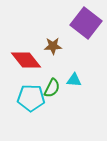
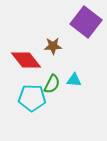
purple square: moved 1 px up
green semicircle: moved 4 px up
cyan pentagon: moved 1 px right
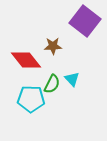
purple square: moved 1 px left, 1 px up
cyan triangle: moved 2 px left, 1 px up; rotated 42 degrees clockwise
cyan pentagon: moved 1 px left, 1 px down
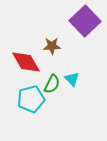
purple square: rotated 8 degrees clockwise
brown star: moved 1 px left
red diamond: moved 2 px down; rotated 8 degrees clockwise
cyan pentagon: rotated 16 degrees counterclockwise
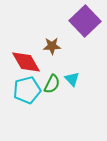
cyan pentagon: moved 4 px left, 9 px up
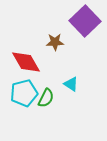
brown star: moved 3 px right, 4 px up
cyan triangle: moved 1 px left, 5 px down; rotated 14 degrees counterclockwise
green semicircle: moved 6 px left, 14 px down
cyan pentagon: moved 3 px left, 3 px down
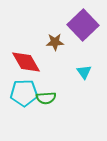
purple square: moved 2 px left, 4 px down
cyan triangle: moved 13 px right, 12 px up; rotated 21 degrees clockwise
cyan pentagon: rotated 12 degrees clockwise
green semicircle: rotated 60 degrees clockwise
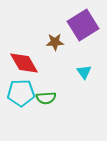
purple square: rotated 12 degrees clockwise
red diamond: moved 2 px left, 1 px down
cyan pentagon: moved 3 px left
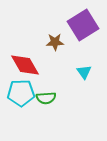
red diamond: moved 1 px right, 2 px down
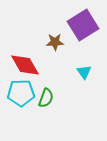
green semicircle: rotated 66 degrees counterclockwise
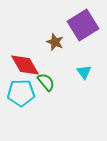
brown star: rotated 24 degrees clockwise
green semicircle: moved 16 px up; rotated 60 degrees counterclockwise
